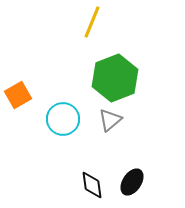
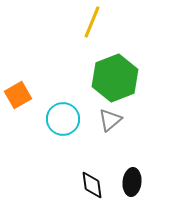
black ellipse: rotated 28 degrees counterclockwise
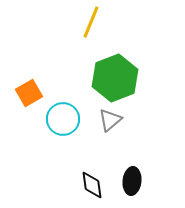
yellow line: moved 1 px left
orange square: moved 11 px right, 2 px up
black ellipse: moved 1 px up
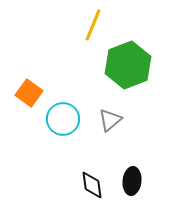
yellow line: moved 2 px right, 3 px down
green hexagon: moved 13 px right, 13 px up
orange square: rotated 24 degrees counterclockwise
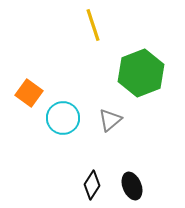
yellow line: rotated 40 degrees counterclockwise
green hexagon: moved 13 px right, 8 px down
cyan circle: moved 1 px up
black ellipse: moved 5 px down; rotated 28 degrees counterclockwise
black diamond: rotated 40 degrees clockwise
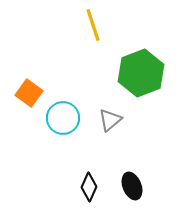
black diamond: moved 3 px left, 2 px down; rotated 8 degrees counterclockwise
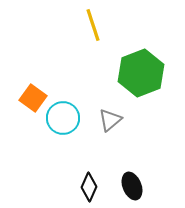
orange square: moved 4 px right, 5 px down
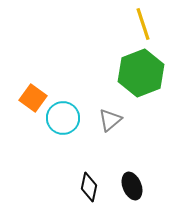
yellow line: moved 50 px right, 1 px up
black diamond: rotated 12 degrees counterclockwise
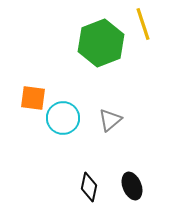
green hexagon: moved 40 px left, 30 px up
orange square: rotated 28 degrees counterclockwise
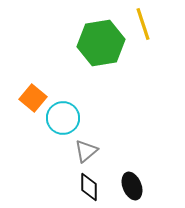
green hexagon: rotated 12 degrees clockwise
orange square: rotated 32 degrees clockwise
gray triangle: moved 24 px left, 31 px down
black diamond: rotated 12 degrees counterclockwise
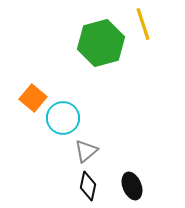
green hexagon: rotated 6 degrees counterclockwise
black diamond: moved 1 px left, 1 px up; rotated 12 degrees clockwise
